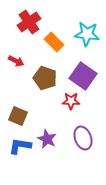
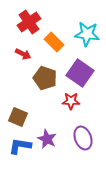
red arrow: moved 7 px right, 7 px up
purple square: moved 3 px left, 3 px up
brown square: moved 1 px down
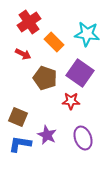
purple star: moved 4 px up
blue L-shape: moved 2 px up
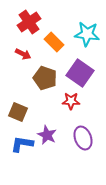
brown square: moved 5 px up
blue L-shape: moved 2 px right
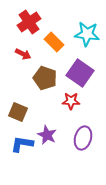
purple ellipse: rotated 35 degrees clockwise
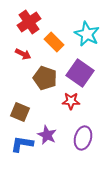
cyan star: rotated 20 degrees clockwise
brown square: moved 2 px right
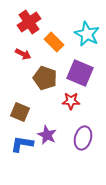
purple square: rotated 12 degrees counterclockwise
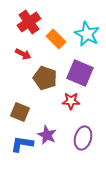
orange rectangle: moved 2 px right, 3 px up
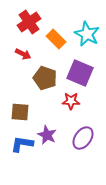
brown square: rotated 18 degrees counterclockwise
purple ellipse: rotated 20 degrees clockwise
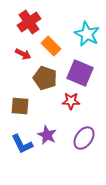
orange rectangle: moved 5 px left, 7 px down
brown square: moved 6 px up
purple ellipse: moved 1 px right
blue L-shape: rotated 125 degrees counterclockwise
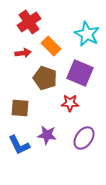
red arrow: moved 1 px up; rotated 35 degrees counterclockwise
red star: moved 1 px left, 2 px down
brown square: moved 2 px down
purple star: rotated 18 degrees counterclockwise
blue L-shape: moved 3 px left, 1 px down
